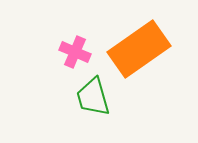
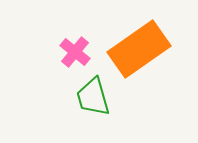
pink cross: rotated 16 degrees clockwise
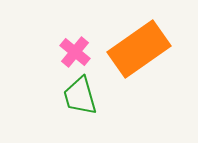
green trapezoid: moved 13 px left, 1 px up
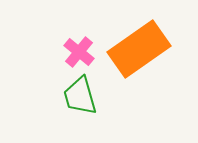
pink cross: moved 4 px right
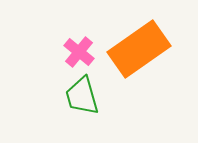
green trapezoid: moved 2 px right
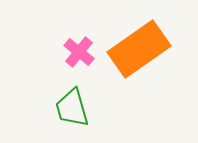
green trapezoid: moved 10 px left, 12 px down
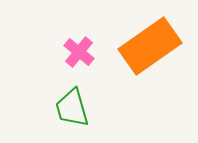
orange rectangle: moved 11 px right, 3 px up
